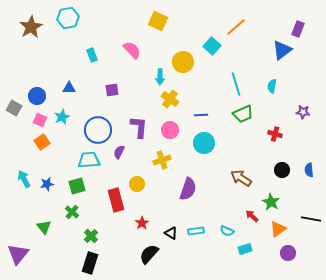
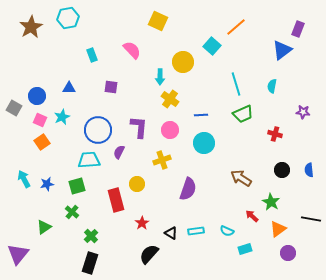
purple square at (112, 90): moved 1 px left, 3 px up; rotated 16 degrees clockwise
green triangle at (44, 227): rotated 35 degrees clockwise
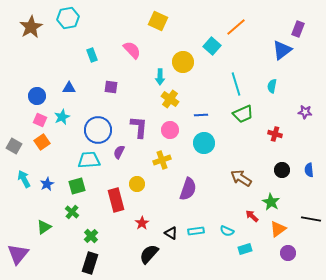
gray square at (14, 108): moved 38 px down
purple star at (303, 112): moved 2 px right
blue star at (47, 184): rotated 16 degrees counterclockwise
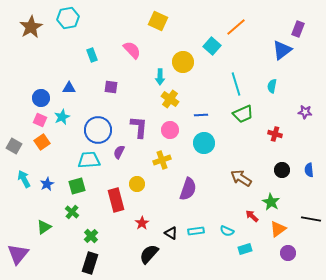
blue circle at (37, 96): moved 4 px right, 2 px down
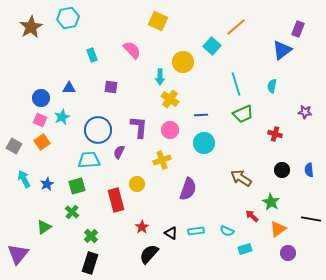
red star at (142, 223): moved 4 px down
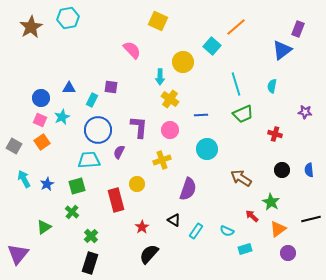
cyan rectangle at (92, 55): moved 45 px down; rotated 48 degrees clockwise
cyan circle at (204, 143): moved 3 px right, 6 px down
black line at (311, 219): rotated 24 degrees counterclockwise
cyan rectangle at (196, 231): rotated 49 degrees counterclockwise
black triangle at (171, 233): moved 3 px right, 13 px up
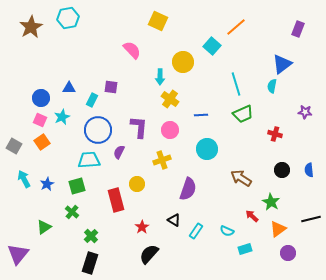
blue triangle at (282, 50): moved 14 px down
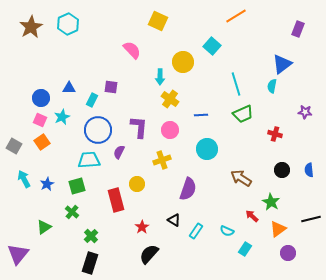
cyan hexagon at (68, 18): moved 6 px down; rotated 15 degrees counterclockwise
orange line at (236, 27): moved 11 px up; rotated 10 degrees clockwise
cyan rectangle at (245, 249): rotated 40 degrees counterclockwise
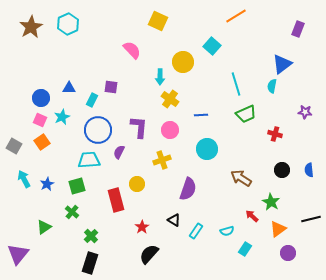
green trapezoid at (243, 114): moved 3 px right
cyan semicircle at (227, 231): rotated 40 degrees counterclockwise
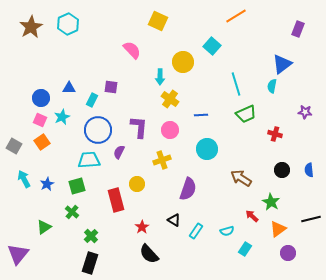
black semicircle at (149, 254): rotated 85 degrees counterclockwise
